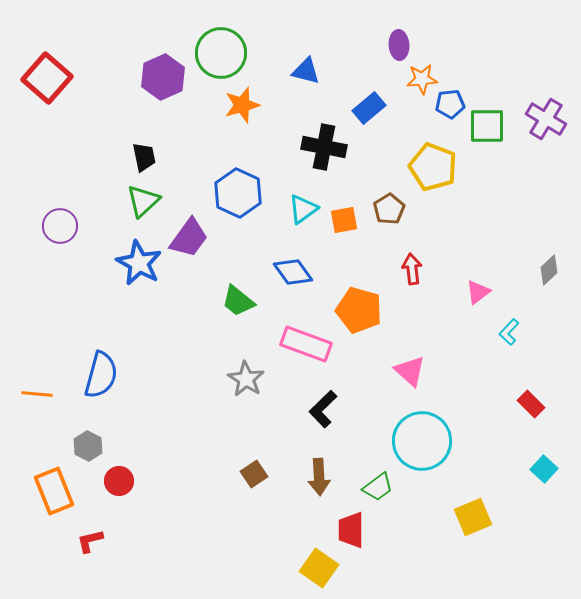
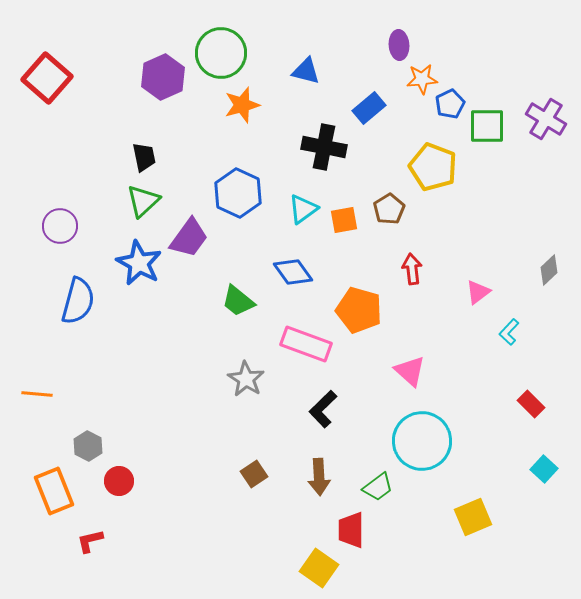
blue pentagon at (450, 104): rotated 20 degrees counterclockwise
blue semicircle at (101, 375): moved 23 px left, 74 px up
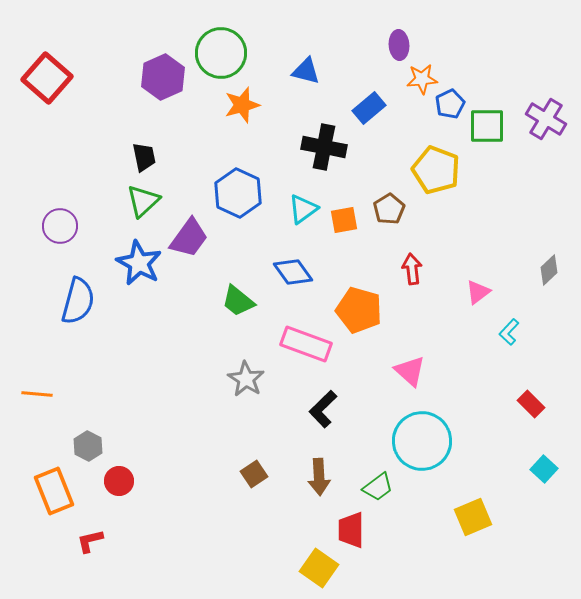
yellow pentagon at (433, 167): moved 3 px right, 3 px down
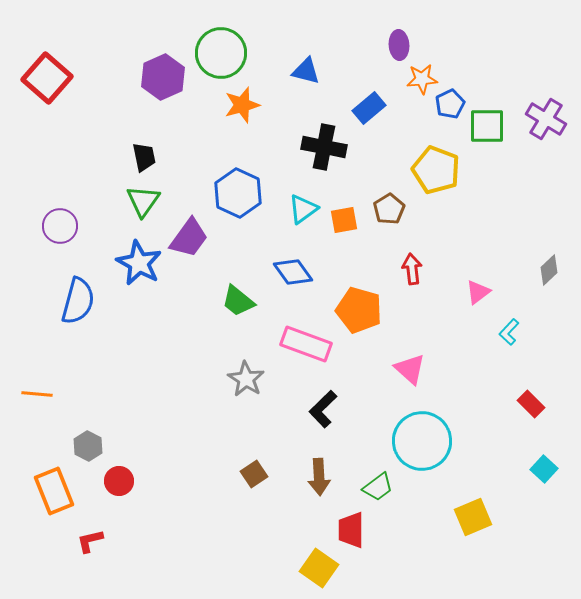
green triangle at (143, 201): rotated 12 degrees counterclockwise
pink triangle at (410, 371): moved 2 px up
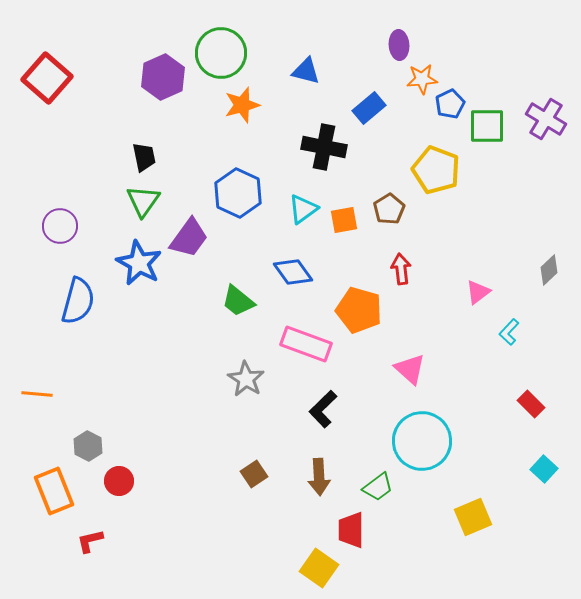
red arrow at (412, 269): moved 11 px left
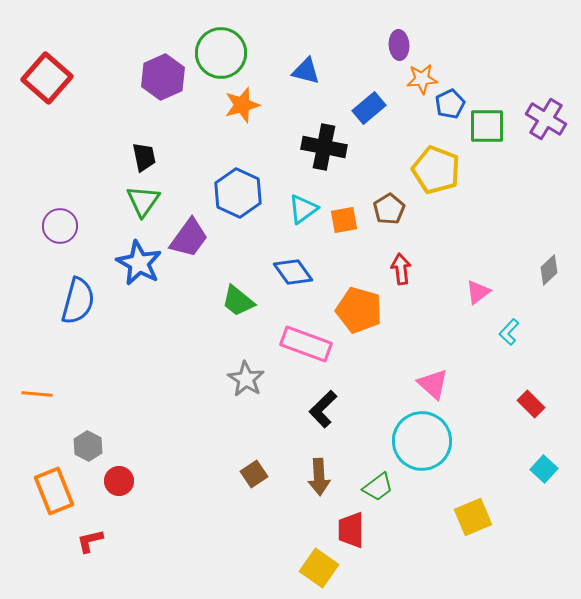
pink triangle at (410, 369): moved 23 px right, 15 px down
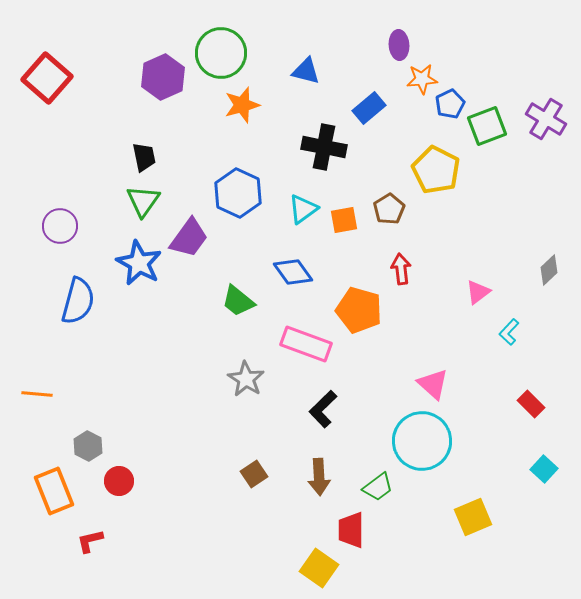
green square at (487, 126): rotated 21 degrees counterclockwise
yellow pentagon at (436, 170): rotated 6 degrees clockwise
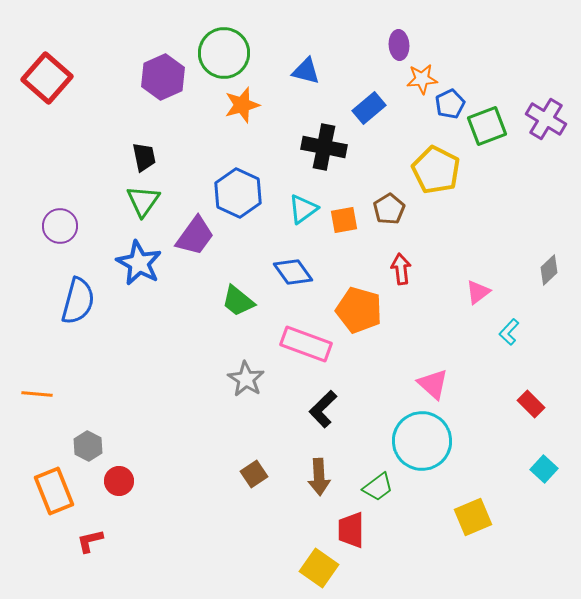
green circle at (221, 53): moved 3 px right
purple trapezoid at (189, 238): moved 6 px right, 2 px up
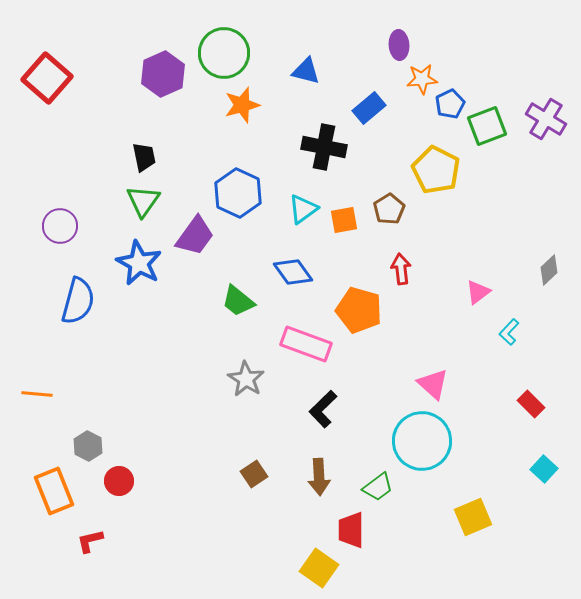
purple hexagon at (163, 77): moved 3 px up
